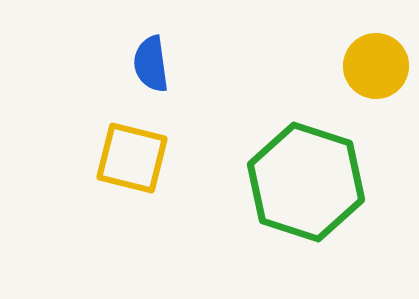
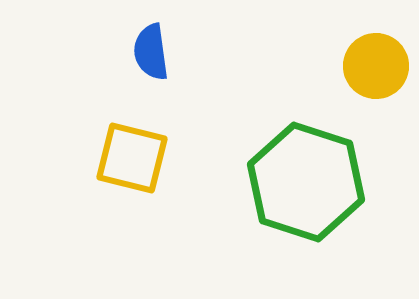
blue semicircle: moved 12 px up
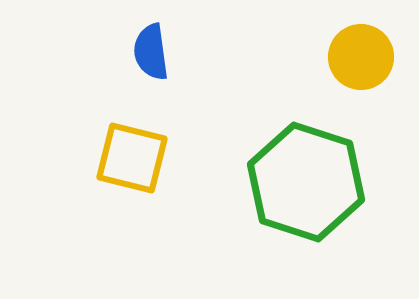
yellow circle: moved 15 px left, 9 px up
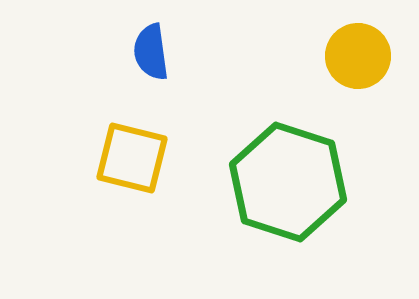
yellow circle: moved 3 px left, 1 px up
green hexagon: moved 18 px left
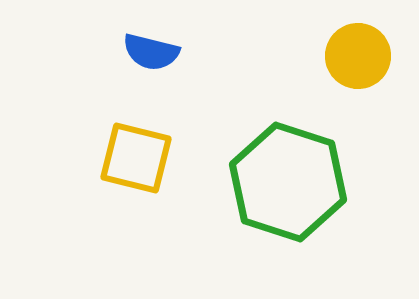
blue semicircle: rotated 68 degrees counterclockwise
yellow square: moved 4 px right
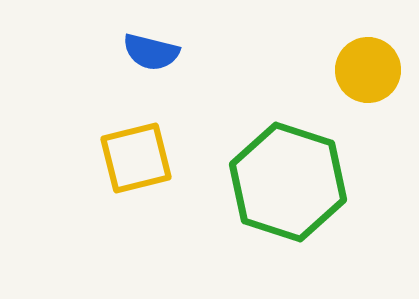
yellow circle: moved 10 px right, 14 px down
yellow square: rotated 28 degrees counterclockwise
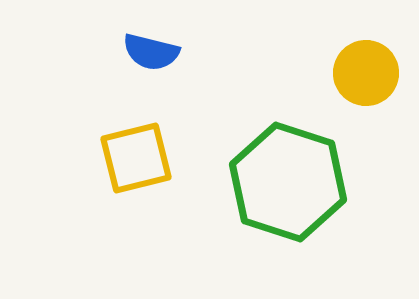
yellow circle: moved 2 px left, 3 px down
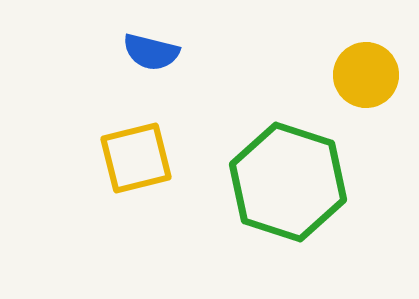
yellow circle: moved 2 px down
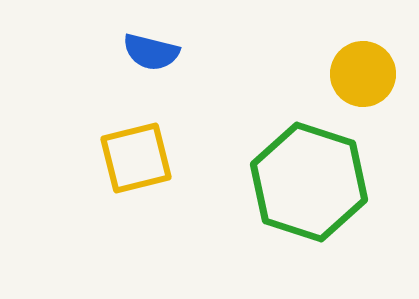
yellow circle: moved 3 px left, 1 px up
green hexagon: moved 21 px right
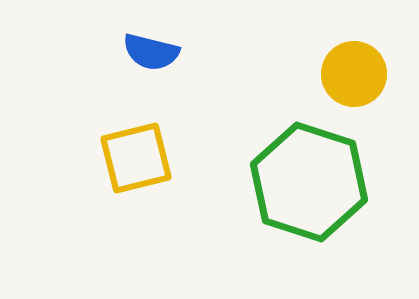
yellow circle: moved 9 px left
